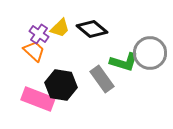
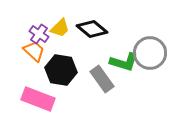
black hexagon: moved 15 px up
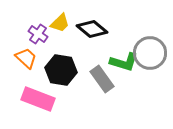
yellow trapezoid: moved 5 px up
purple cross: moved 1 px left
orange trapezoid: moved 8 px left, 7 px down
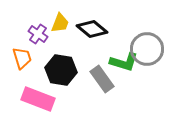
yellow trapezoid: rotated 25 degrees counterclockwise
gray circle: moved 3 px left, 4 px up
orange trapezoid: moved 4 px left; rotated 30 degrees clockwise
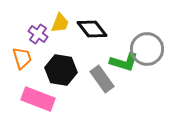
black diamond: rotated 12 degrees clockwise
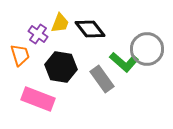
black diamond: moved 2 px left
orange trapezoid: moved 2 px left, 3 px up
green L-shape: rotated 24 degrees clockwise
black hexagon: moved 3 px up
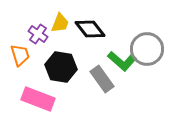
green L-shape: moved 2 px left, 1 px up
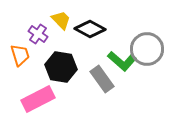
yellow trapezoid: moved 1 px right, 3 px up; rotated 65 degrees counterclockwise
black diamond: rotated 24 degrees counterclockwise
pink rectangle: rotated 48 degrees counterclockwise
